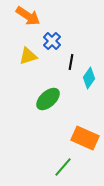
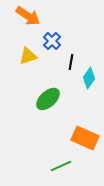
green line: moved 2 px left, 1 px up; rotated 25 degrees clockwise
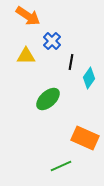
yellow triangle: moved 2 px left; rotated 18 degrees clockwise
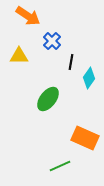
yellow triangle: moved 7 px left
green ellipse: rotated 10 degrees counterclockwise
green line: moved 1 px left
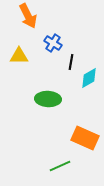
orange arrow: rotated 30 degrees clockwise
blue cross: moved 1 px right, 2 px down; rotated 12 degrees counterclockwise
cyan diamond: rotated 25 degrees clockwise
green ellipse: rotated 55 degrees clockwise
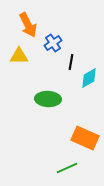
orange arrow: moved 9 px down
blue cross: rotated 24 degrees clockwise
green line: moved 7 px right, 2 px down
